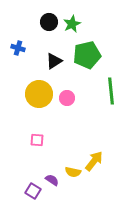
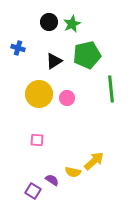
green line: moved 2 px up
yellow arrow: rotated 10 degrees clockwise
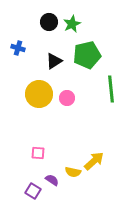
pink square: moved 1 px right, 13 px down
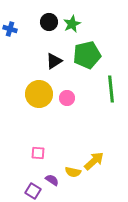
blue cross: moved 8 px left, 19 px up
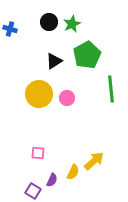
green pentagon: rotated 16 degrees counterclockwise
yellow semicircle: rotated 77 degrees counterclockwise
purple semicircle: rotated 80 degrees clockwise
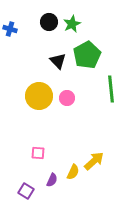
black triangle: moved 4 px right; rotated 42 degrees counterclockwise
yellow circle: moved 2 px down
purple square: moved 7 px left
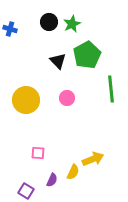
yellow circle: moved 13 px left, 4 px down
yellow arrow: moved 1 px left, 2 px up; rotated 20 degrees clockwise
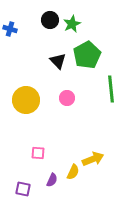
black circle: moved 1 px right, 2 px up
purple square: moved 3 px left, 2 px up; rotated 21 degrees counterclockwise
